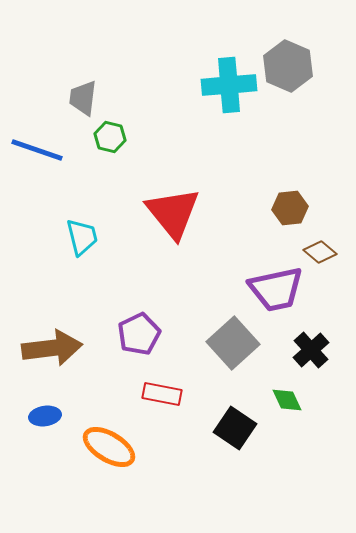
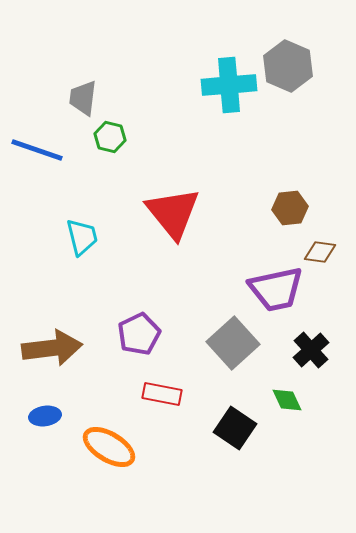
brown diamond: rotated 32 degrees counterclockwise
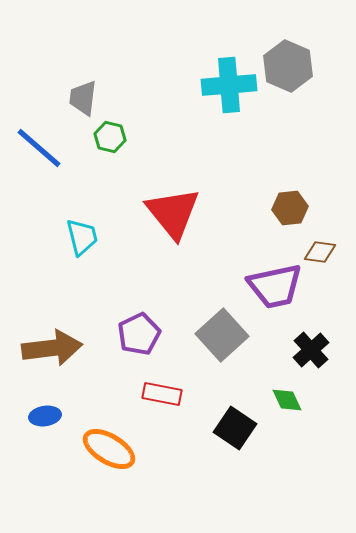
blue line: moved 2 px right, 2 px up; rotated 22 degrees clockwise
purple trapezoid: moved 1 px left, 3 px up
gray square: moved 11 px left, 8 px up
orange ellipse: moved 2 px down
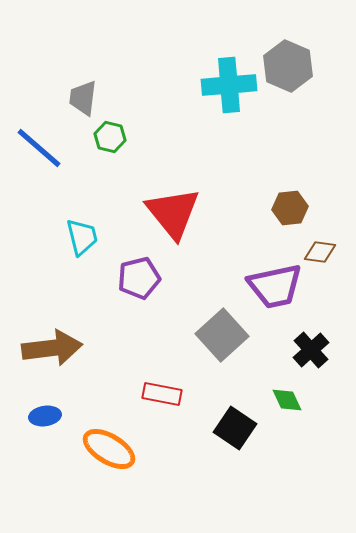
purple pentagon: moved 56 px up; rotated 12 degrees clockwise
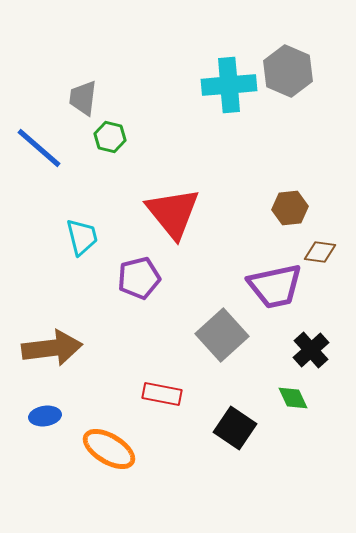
gray hexagon: moved 5 px down
green diamond: moved 6 px right, 2 px up
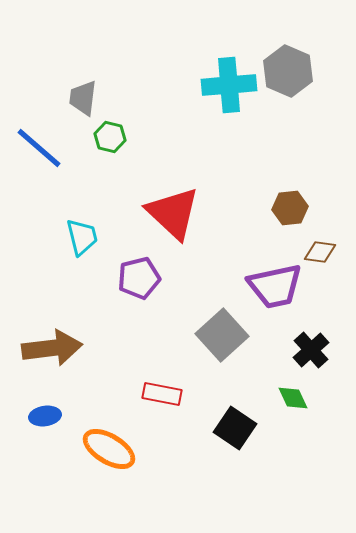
red triangle: rotated 8 degrees counterclockwise
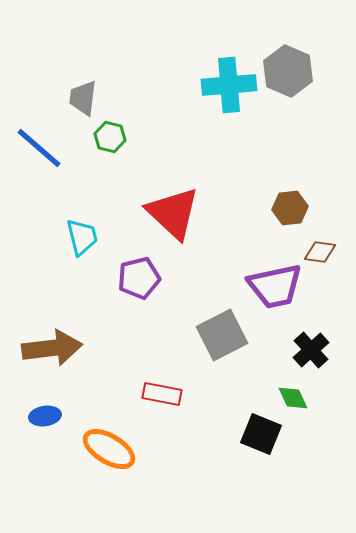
gray square: rotated 15 degrees clockwise
black square: moved 26 px right, 6 px down; rotated 12 degrees counterclockwise
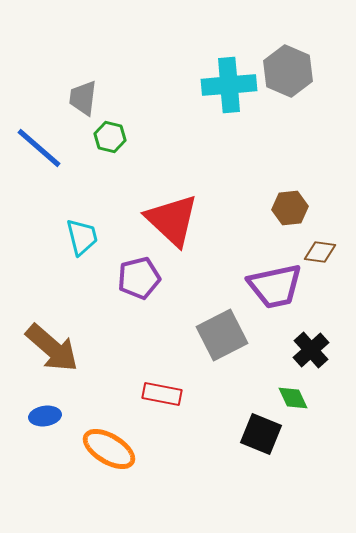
red triangle: moved 1 px left, 7 px down
brown arrow: rotated 48 degrees clockwise
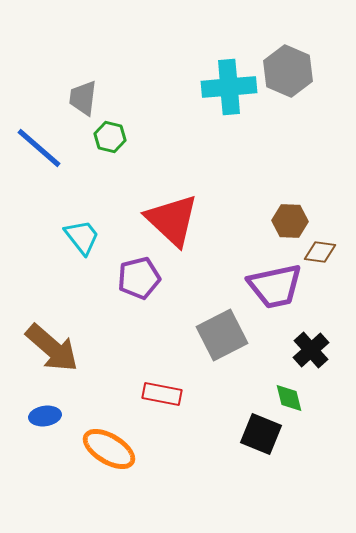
cyan cross: moved 2 px down
brown hexagon: moved 13 px down; rotated 8 degrees clockwise
cyan trapezoid: rotated 24 degrees counterclockwise
green diamond: moved 4 px left; rotated 12 degrees clockwise
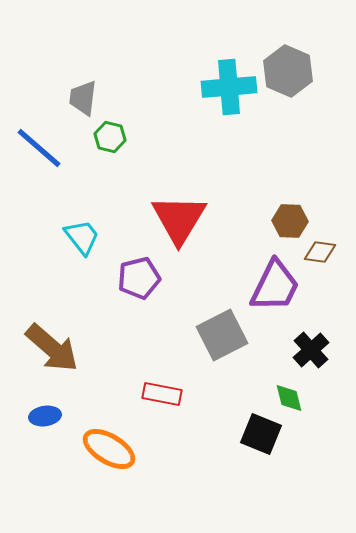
red triangle: moved 7 px right, 1 px up; rotated 18 degrees clockwise
purple trapezoid: rotated 52 degrees counterclockwise
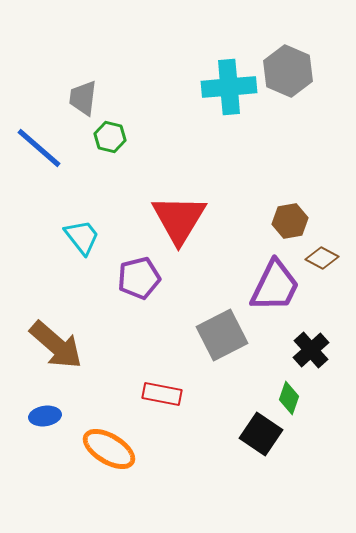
brown hexagon: rotated 12 degrees counterclockwise
brown diamond: moved 2 px right, 6 px down; rotated 20 degrees clockwise
brown arrow: moved 4 px right, 3 px up
green diamond: rotated 32 degrees clockwise
black square: rotated 12 degrees clockwise
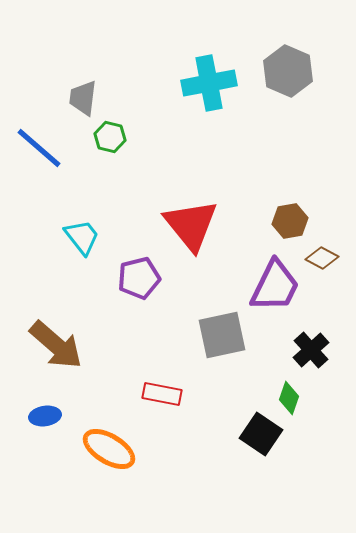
cyan cross: moved 20 px left, 4 px up; rotated 6 degrees counterclockwise
red triangle: moved 12 px right, 6 px down; rotated 10 degrees counterclockwise
gray square: rotated 15 degrees clockwise
